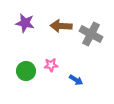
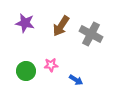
brown arrow: rotated 60 degrees counterclockwise
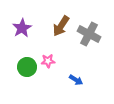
purple star: moved 3 px left, 5 px down; rotated 30 degrees clockwise
gray cross: moved 2 px left
pink star: moved 3 px left, 4 px up
green circle: moved 1 px right, 4 px up
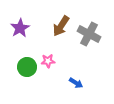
purple star: moved 2 px left
blue arrow: moved 3 px down
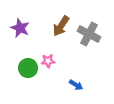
purple star: rotated 18 degrees counterclockwise
green circle: moved 1 px right, 1 px down
blue arrow: moved 2 px down
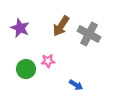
green circle: moved 2 px left, 1 px down
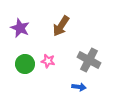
gray cross: moved 26 px down
pink star: rotated 16 degrees clockwise
green circle: moved 1 px left, 5 px up
blue arrow: moved 3 px right, 2 px down; rotated 24 degrees counterclockwise
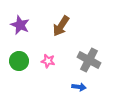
purple star: moved 3 px up
green circle: moved 6 px left, 3 px up
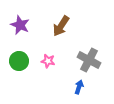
blue arrow: rotated 80 degrees counterclockwise
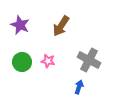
green circle: moved 3 px right, 1 px down
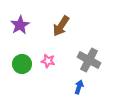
purple star: rotated 18 degrees clockwise
green circle: moved 2 px down
